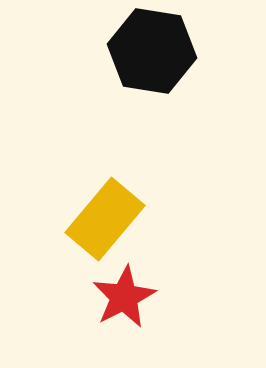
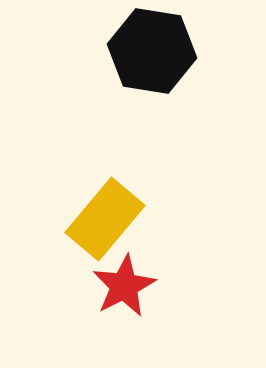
red star: moved 11 px up
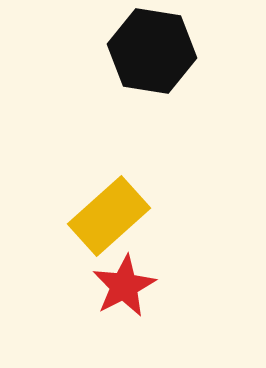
yellow rectangle: moved 4 px right, 3 px up; rotated 8 degrees clockwise
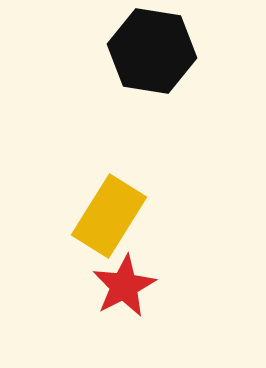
yellow rectangle: rotated 16 degrees counterclockwise
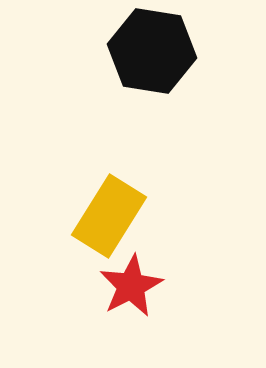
red star: moved 7 px right
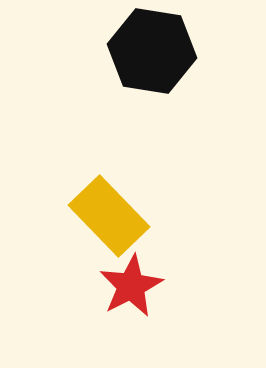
yellow rectangle: rotated 76 degrees counterclockwise
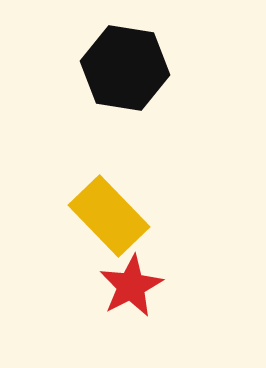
black hexagon: moved 27 px left, 17 px down
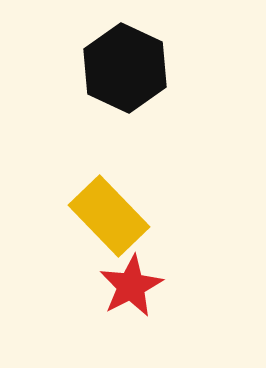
black hexagon: rotated 16 degrees clockwise
